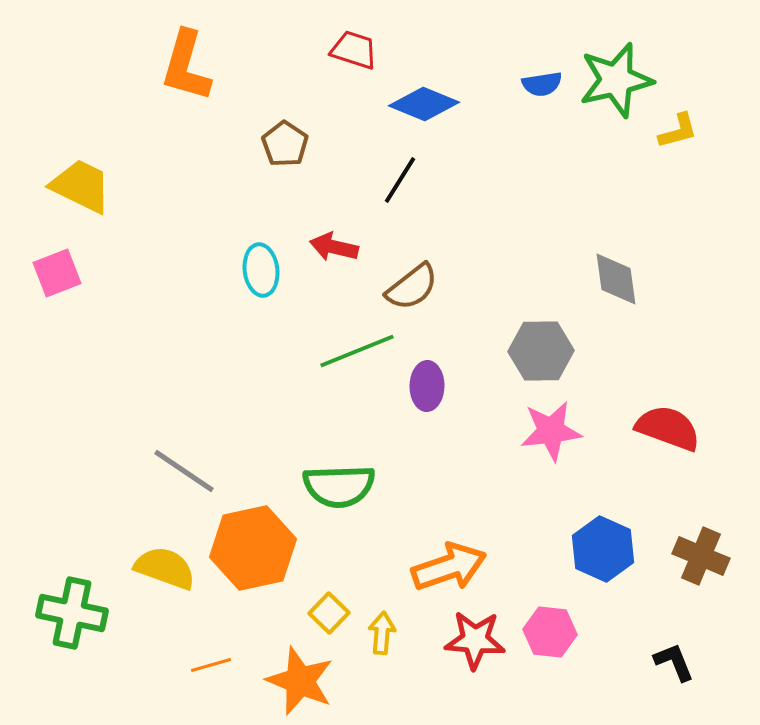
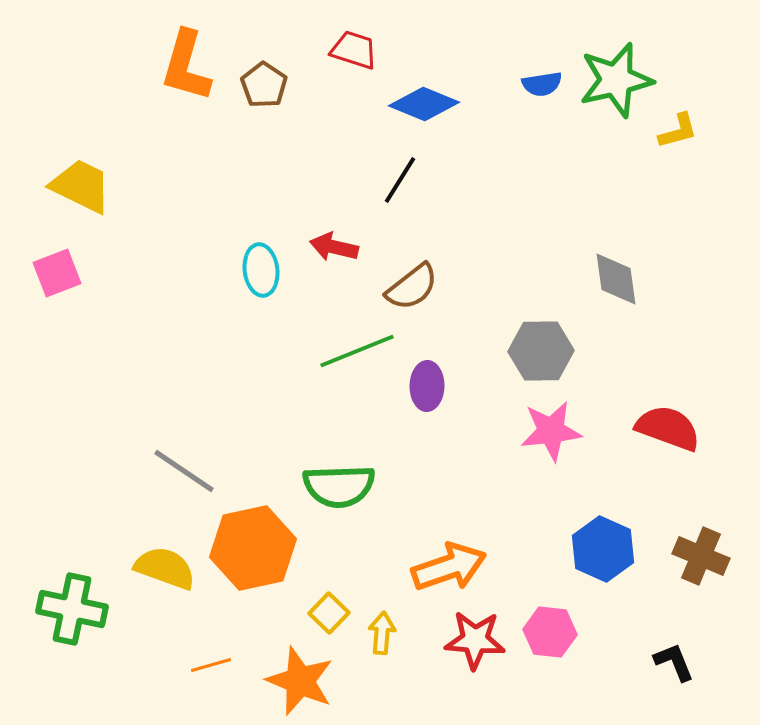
brown pentagon: moved 21 px left, 59 px up
green cross: moved 4 px up
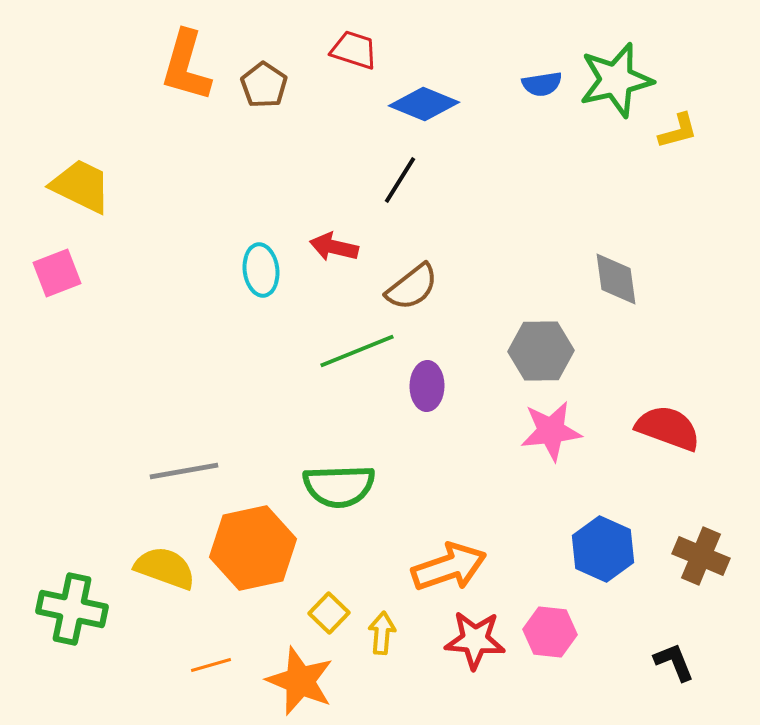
gray line: rotated 44 degrees counterclockwise
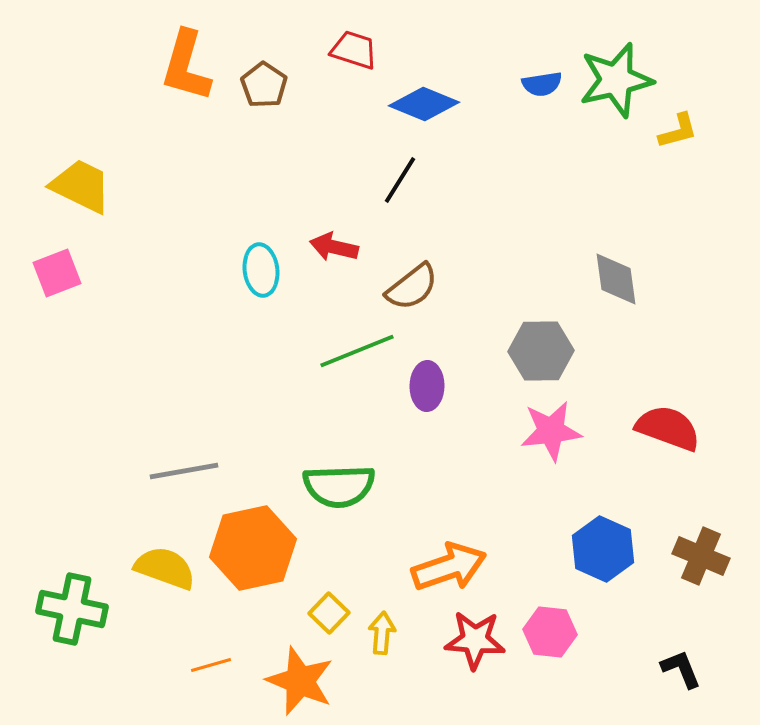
black L-shape: moved 7 px right, 7 px down
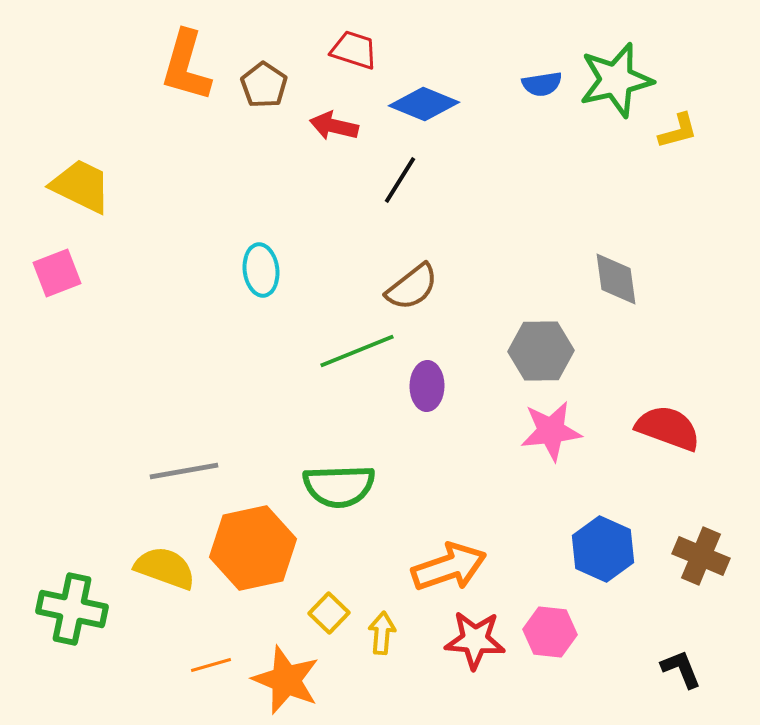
red arrow: moved 121 px up
orange star: moved 14 px left, 1 px up
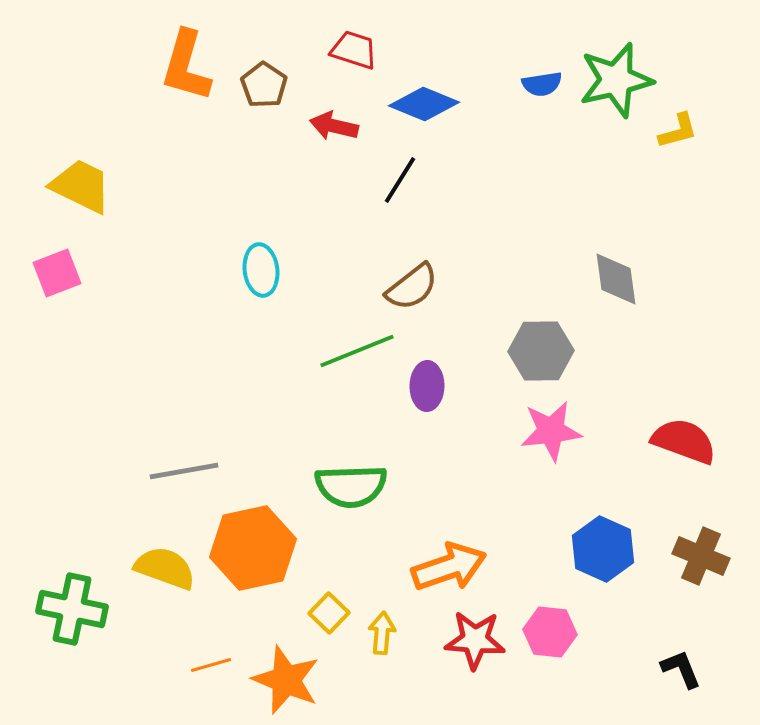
red semicircle: moved 16 px right, 13 px down
green semicircle: moved 12 px right
